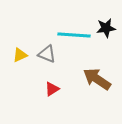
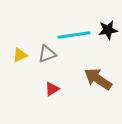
black star: moved 2 px right, 2 px down
cyan line: rotated 12 degrees counterclockwise
gray triangle: rotated 42 degrees counterclockwise
brown arrow: moved 1 px right
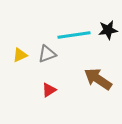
red triangle: moved 3 px left, 1 px down
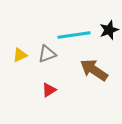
black star: moved 1 px right; rotated 12 degrees counterclockwise
brown arrow: moved 4 px left, 9 px up
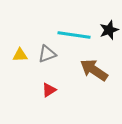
cyan line: rotated 16 degrees clockwise
yellow triangle: rotated 21 degrees clockwise
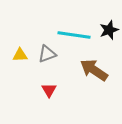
red triangle: rotated 28 degrees counterclockwise
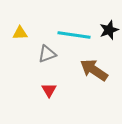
yellow triangle: moved 22 px up
